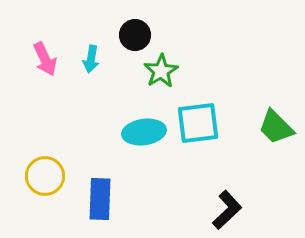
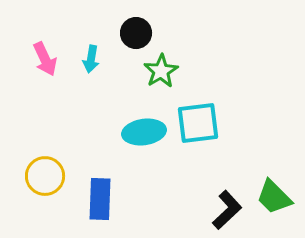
black circle: moved 1 px right, 2 px up
green trapezoid: moved 2 px left, 70 px down
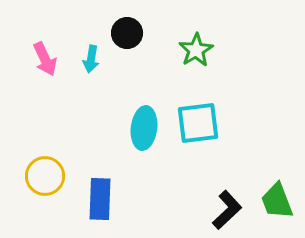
black circle: moved 9 px left
green star: moved 35 px right, 21 px up
cyan ellipse: moved 4 px up; rotated 75 degrees counterclockwise
green trapezoid: moved 3 px right, 4 px down; rotated 24 degrees clockwise
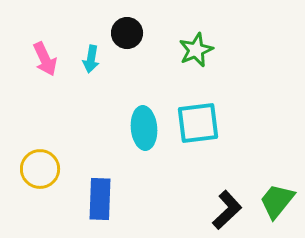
green star: rotated 8 degrees clockwise
cyan ellipse: rotated 12 degrees counterclockwise
yellow circle: moved 5 px left, 7 px up
green trapezoid: rotated 60 degrees clockwise
